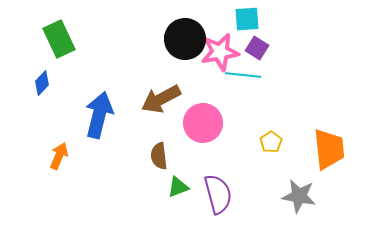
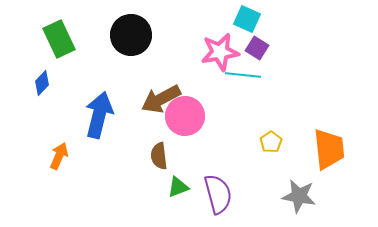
cyan square: rotated 28 degrees clockwise
black circle: moved 54 px left, 4 px up
pink circle: moved 18 px left, 7 px up
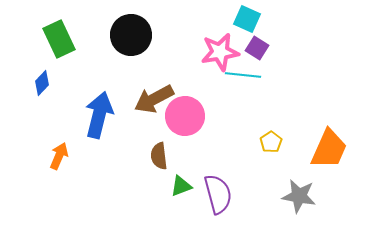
brown arrow: moved 7 px left
orange trapezoid: rotated 30 degrees clockwise
green triangle: moved 3 px right, 1 px up
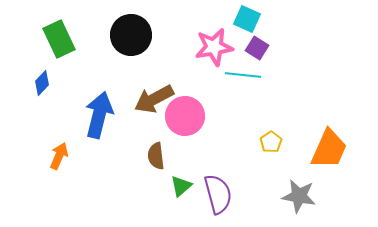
pink star: moved 6 px left, 5 px up
brown semicircle: moved 3 px left
green triangle: rotated 20 degrees counterclockwise
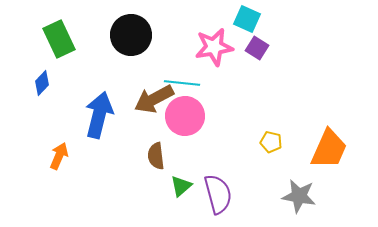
cyan line: moved 61 px left, 8 px down
yellow pentagon: rotated 25 degrees counterclockwise
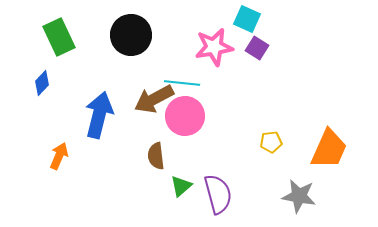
green rectangle: moved 2 px up
yellow pentagon: rotated 20 degrees counterclockwise
